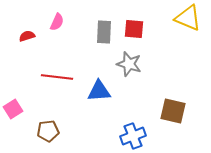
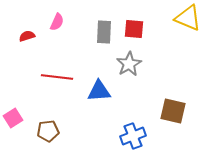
gray star: rotated 25 degrees clockwise
pink square: moved 9 px down
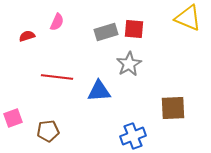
gray rectangle: moved 2 px right; rotated 70 degrees clockwise
brown square: moved 3 px up; rotated 16 degrees counterclockwise
pink square: rotated 12 degrees clockwise
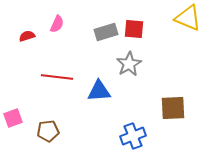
pink semicircle: moved 2 px down
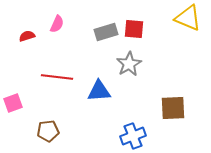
pink square: moved 15 px up
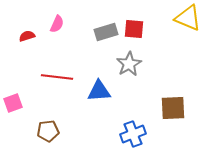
blue cross: moved 2 px up
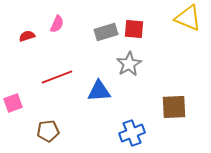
red line: rotated 28 degrees counterclockwise
brown square: moved 1 px right, 1 px up
blue cross: moved 1 px left, 1 px up
